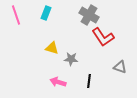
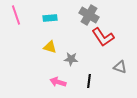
cyan rectangle: moved 4 px right, 5 px down; rotated 64 degrees clockwise
yellow triangle: moved 2 px left, 1 px up
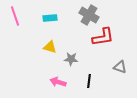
pink line: moved 1 px left, 1 px down
red L-shape: rotated 65 degrees counterclockwise
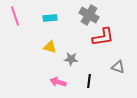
gray triangle: moved 2 px left
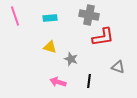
gray cross: rotated 18 degrees counterclockwise
gray star: rotated 16 degrees clockwise
